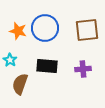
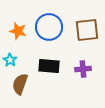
blue circle: moved 4 px right, 1 px up
black rectangle: moved 2 px right
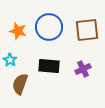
purple cross: rotated 21 degrees counterclockwise
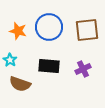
brown semicircle: rotated 90 degrees counterclockwise
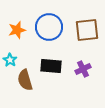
orange star: moved 1 px left, 1 px up; rotated 30 degrees counterclockwise
black rectangle: moved 2 px right
brown semicircle: moved 5 px right, 4 px up; rotated 55 degrees clockwise
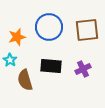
orange star: moved 7 px down
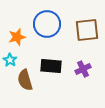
blue circle: moved 2 px left, 3 px up
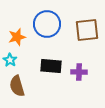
purple cross: moved 4 px left, 3 px down; rotated 28 degrees clockwise
brown semicircle: moved 8 px left, 6 px down
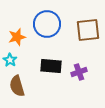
brown square: moved 1 px right
purple cross: rotated 21 degrees counterclockwise
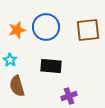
blue circle: moved 1 px left, 3 px down
orange star: moved 7 px up
purple cross: moved 10 px left, 24 px down
